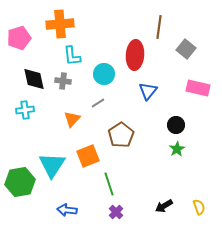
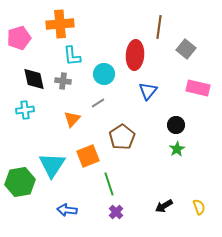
brown pentagon: moved 1 px right, 2 px down
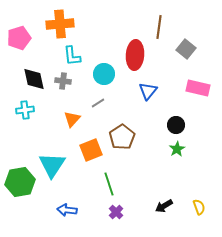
orange square: moved 3 px right, 6 px up
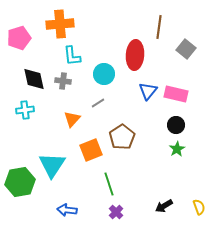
pink rectangle: moved 22 px left, 6 px down
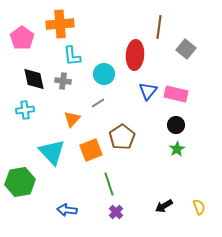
pink pentagon: moved 3 px right; rotated 20 degrees counterclockwise
cyan triangle: moved 13 px up; rotated 16 degrees counterclockwise
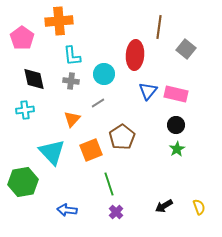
orange cross: moved 1 px left, 3 px up
gray cross: moved 8 px right
green hexagon: moved 3 px right
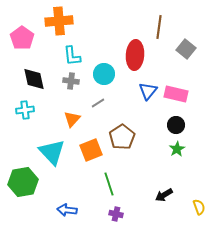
black arrow: moved 11 px up
purple cross: moved 2 px down; rotated 32 degrees counterclockwise
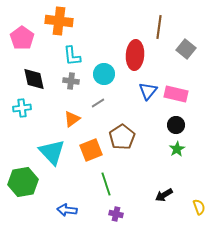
orange cross: rotated 12 degrees clockwise
cyan cross: moved 3 px left, 2 px up
orange triangle: rotated 12 degrees clockwise
green line: moved 3 px left
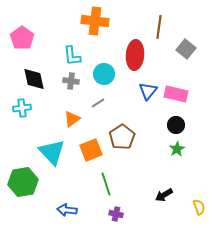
orange cross: moved 36 px right
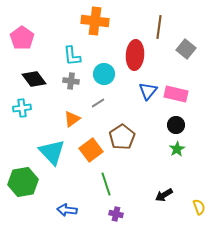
black diamond: rotated 25 degrees counterclockwise
orange square: rotated 15 degrees counterclockwise
